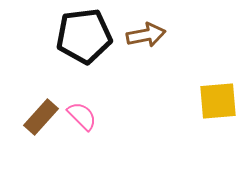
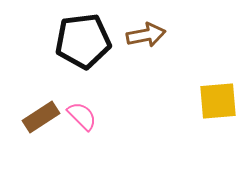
black pentagon: moved 1 px left, 5 px down
brown rectangle: rotated 15 degrees clockwise
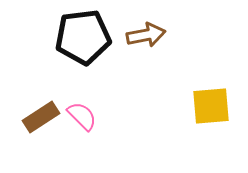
black pentagon: moved 4 px up
yellow square: moved 7 px left, 5 px down
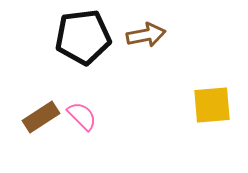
yellow square: moved 1 px right, 1 px up
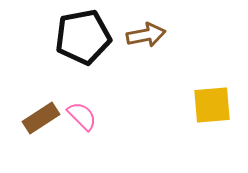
black pentagon: rotated 4 degrees counterclockwise
brown rectangle: moved 1 px down
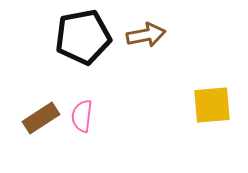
pink semicircle: rotated 128 degrees counterclockwise
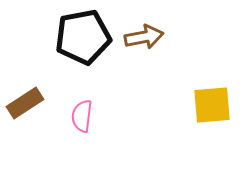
brown arrow: moved 2 px left, 2 px down
brown rectangle: moved 16 px left, 15 px up
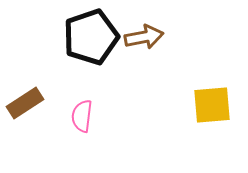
black pentagon: moved 8 px right; rotated 8 degrees counterclockwise
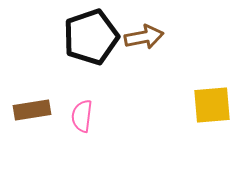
brown rectangle: moved 7 px right, 7 px down; rotated 24 degrees clockwise
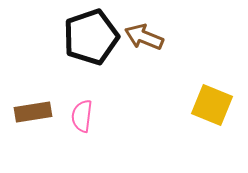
brown arrow: rotated 147 degrees counterclockwise
yellow square: rotated 27 degrees clockwise
brown rectangle: moved 1 px right, 2 px down
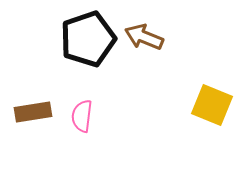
black pentagon: moved 3 px left, 2 px down
